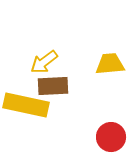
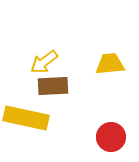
yellow rectangle: moved 13 px down
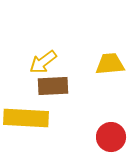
yellow arrow: moved 1 px left
yellow rectangle: rotated 9 degrees counterclockwise
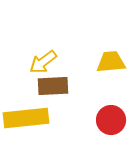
yellow trapezoid: moved 1 px right, 2 px up
yellow rectangle: rotated 9 degrees counterclockwise
red circle: moved 17 px up
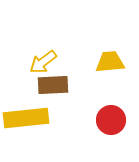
yellow trapezoid: moved 1 px left
brown rectangle: moved 1 px up
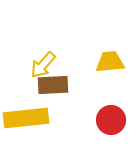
yellow arrow: moved 3 px down; rotated 12 degrees counterclockwise
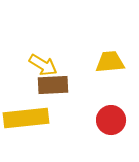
yellow arrow: rotated 100 degrees counterclockwise
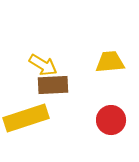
yellow rectangle: rotated 12 degrees counterclockwise
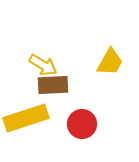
yellow trapezoid: rotated 124 degrees clockwise
red circle: moved 29 px left, 4 px down
